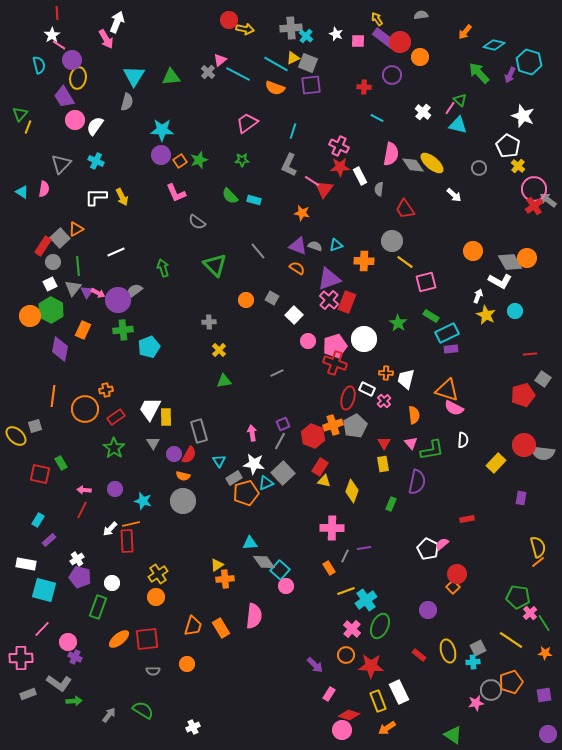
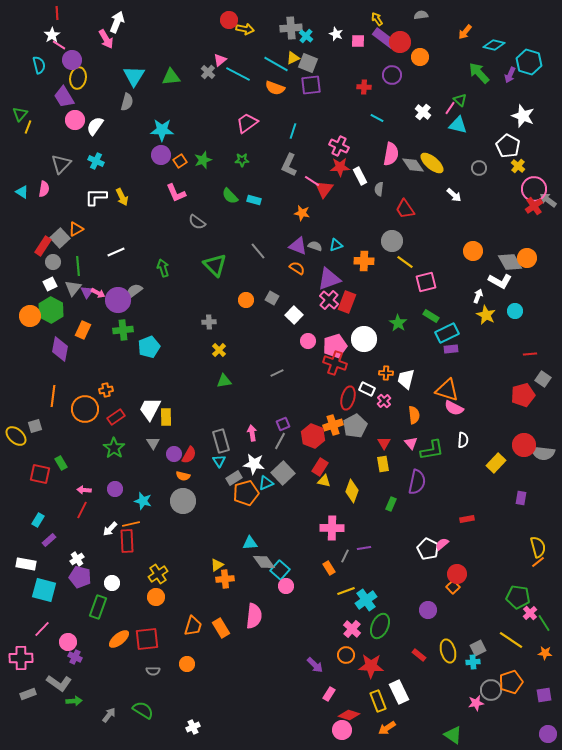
green star at (199, 160): moved 4 px right
gray rectangle at (199, 431): moved 22 px right, 10 px down
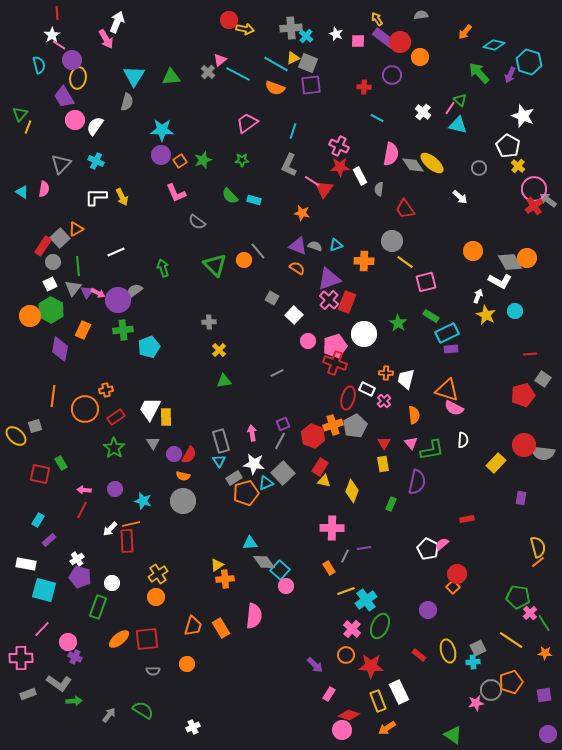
white arrow at (454, 195): moved 6 px right, 2 px down
orange circle at (246, 300): moved 2 px left, 40 px up
white circle at (364, 339): moved 5 px up
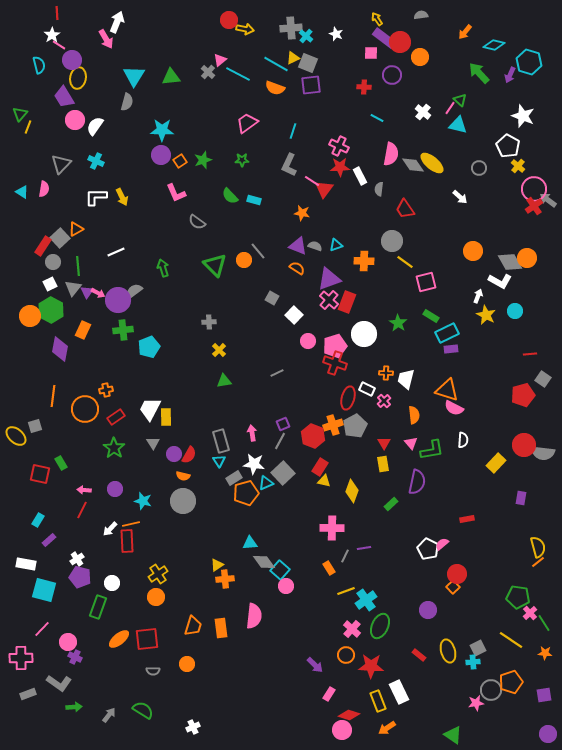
pink square at (358, 41): moved 13 px right, 12 px down
green rectangle at (391, 504): rotated 24 degrees clockwise
orange rectangle at (221, 628): rotated 24 degrees clockwise
green arrow at (74, 701): moved 6 px down
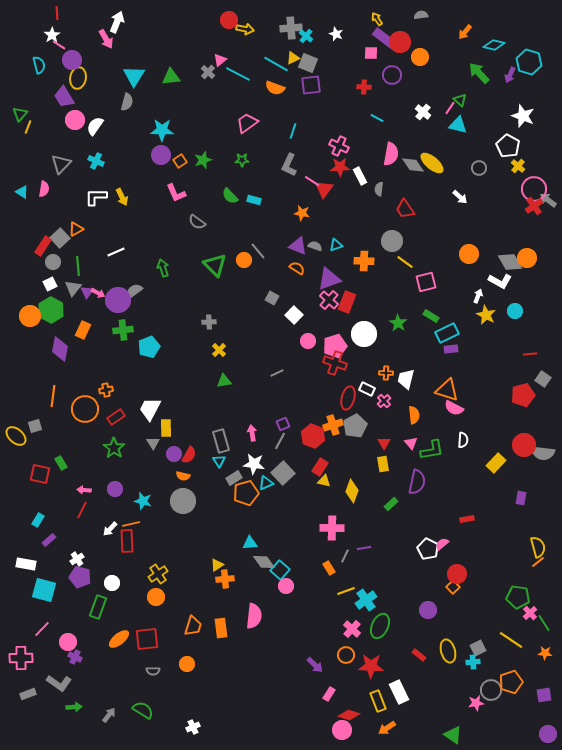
orange circle at (473, 251): moved 4 px left, 3 px down
yellow rectangle at (166, 417): moved 11 px down
